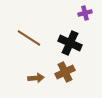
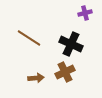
black cross: moved 1 px right, 1 px down
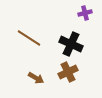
brown cross: moved 3 px right
brown arrow: rotated 35 degrees clockwise
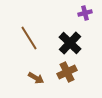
brown line: rotated 25 degrees clockwise
black cross: moved 1 px left, 1 px up; rotated 20 degrees clockwise
brown cross: moved 1 px left
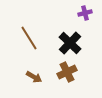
brown arrow: moved 2 px left, 1 px up
